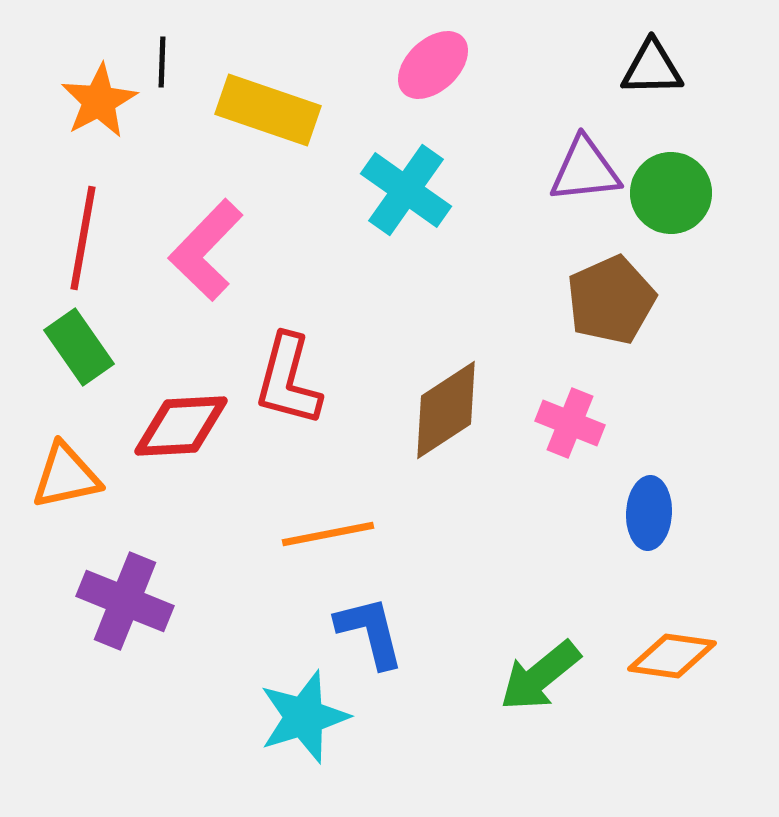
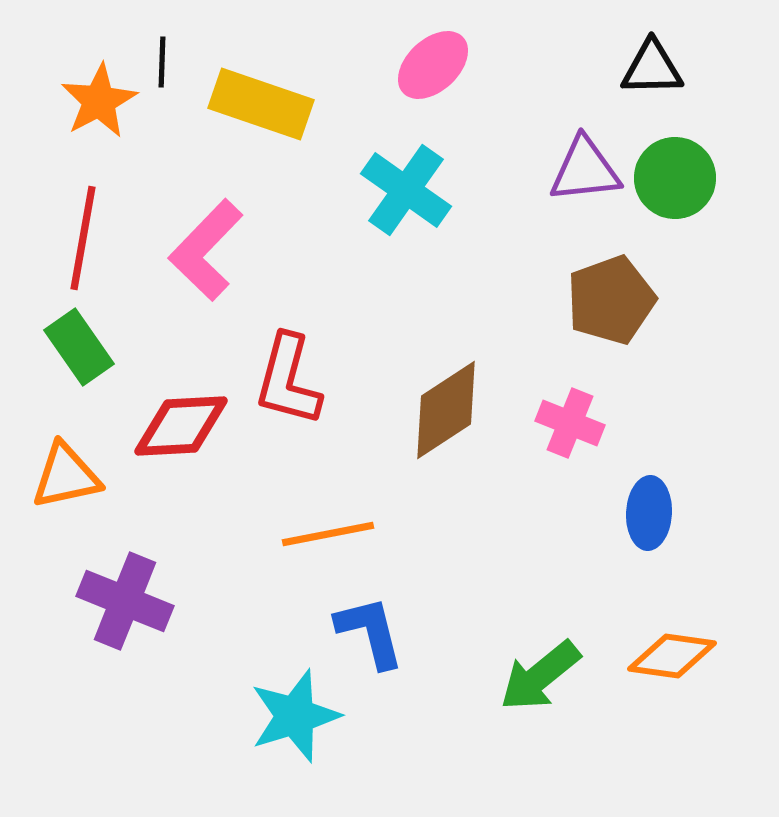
yellow rectangle: moved 7 px left, 6 px up
green circle: moved 4 px right, 15 px up
brown pentagon: rotated 4 degrees clockwise
cyan star: moved 9 px left, 1 px up
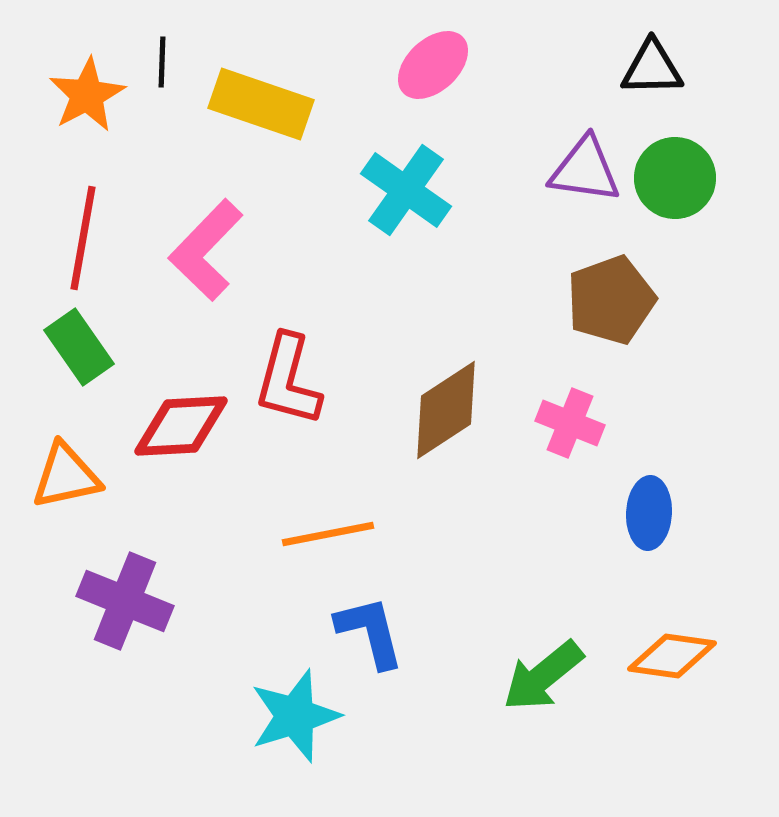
orange star: moved 12 px left, 6 px up
purple triangle: rotated 14 degrees clockwise
green arrow: moved 3 px right
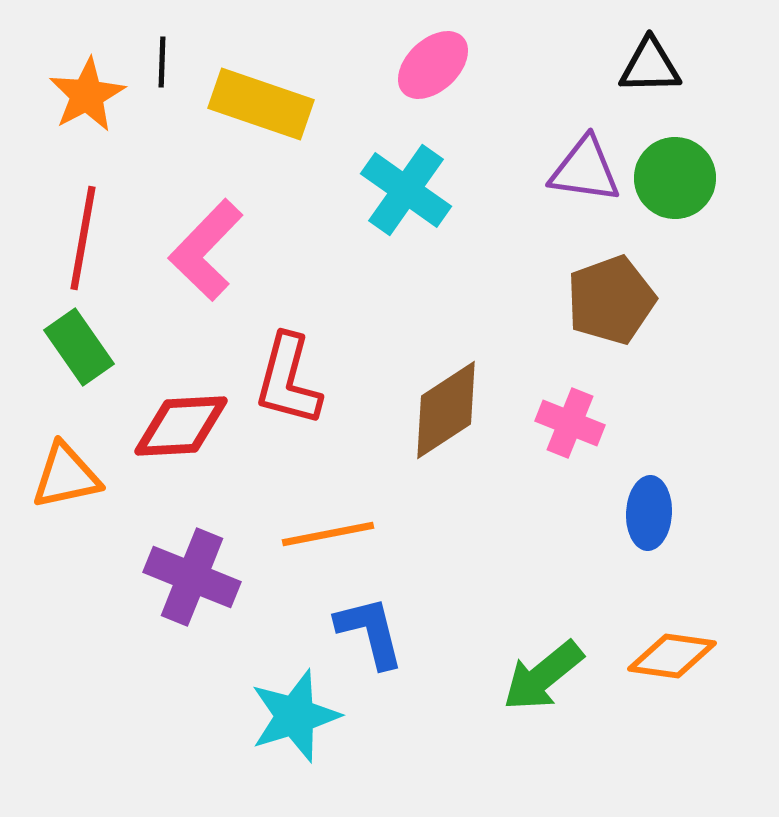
black triangle: moved 2 px left, 2 px up
purple cross: moved 67 px right, 24 px up
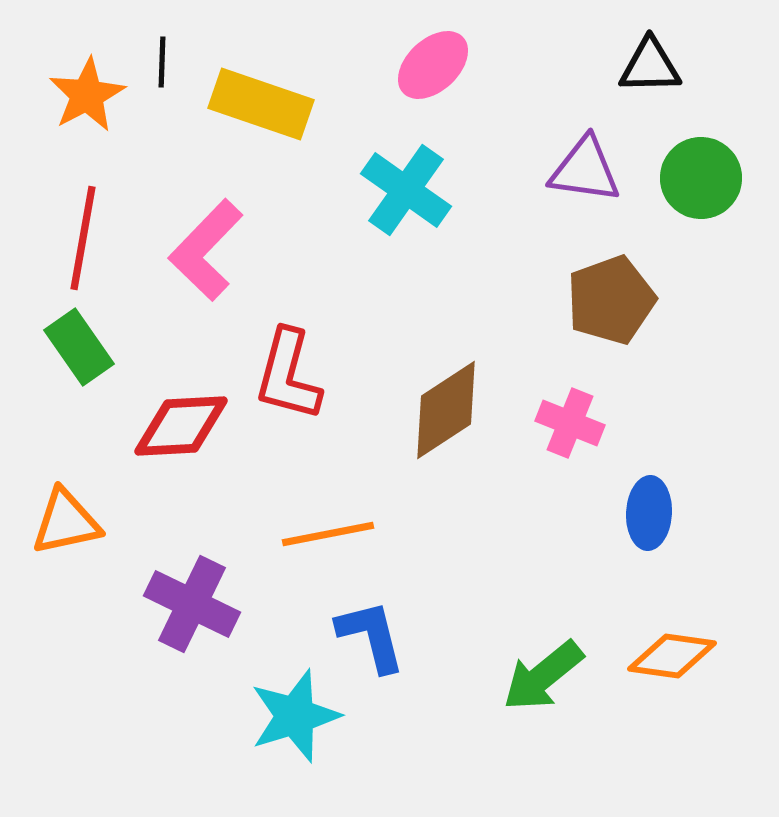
green circle: moved 26 px right
red L-shape: moved 5 px up
orange triangle: moved 46 px down
purple cross: moved 27 px down; rotated 4 degrees clockwise
blue L-shape: moved 1 px right, 4 px down
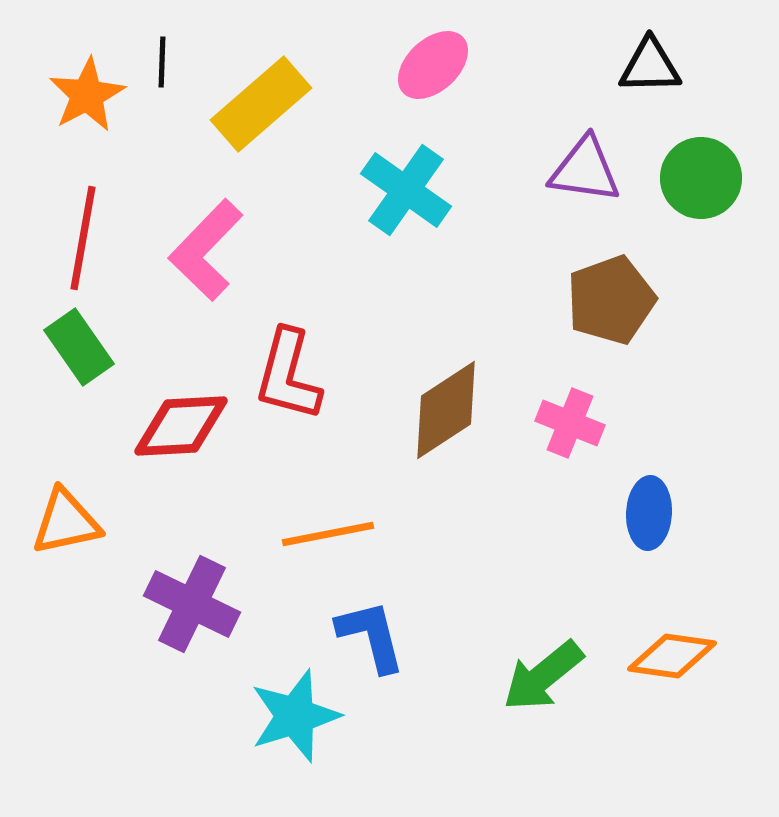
yellow rectangle: rotated 60 degrees counterclockwise
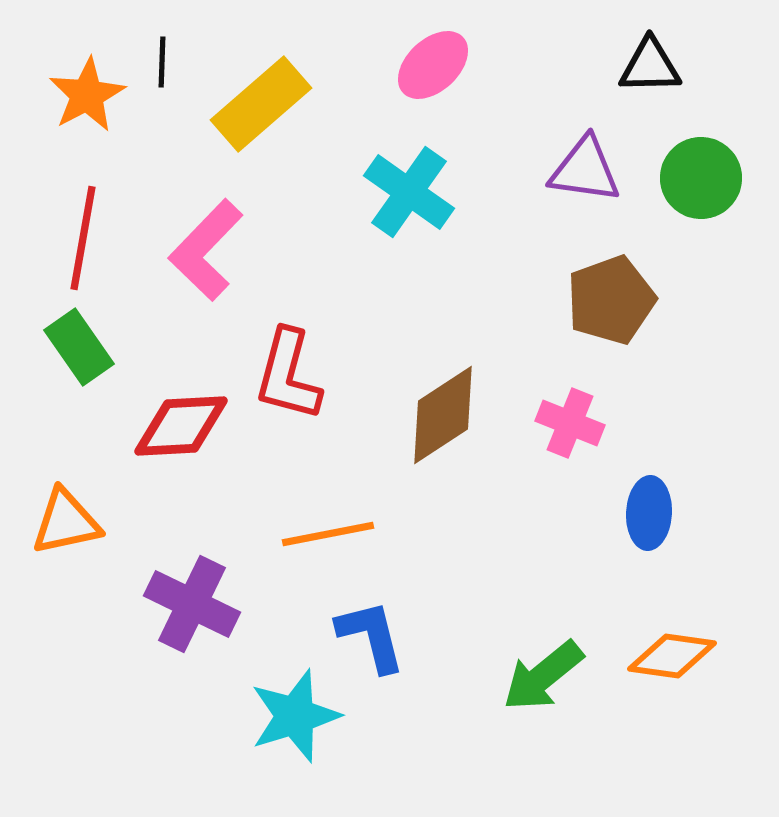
cyan cross: moved 3 px right, 2 px down
brown diamond: moved 3 px left, 5 px down
